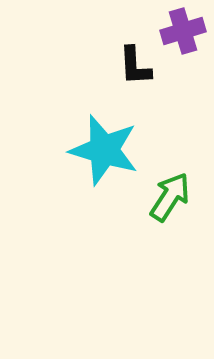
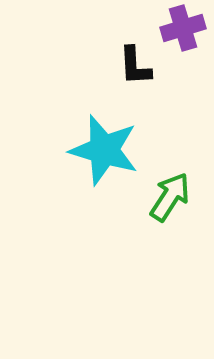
purple cross: moved 3 px up
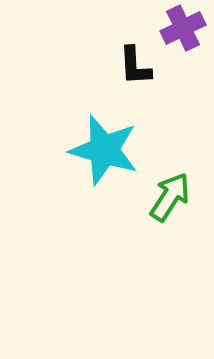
purple cross: rotated 9 degrees counterclockwise
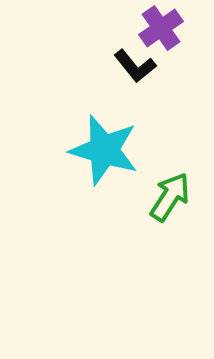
purple cross: moved 22 px left; rotated 9 degrees counterclockwise
black L-shape: rotated 36 degrees counterclockwise
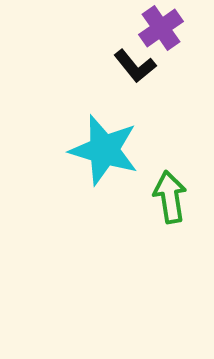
green arrow: rotated 42 degrees counterclockwise
